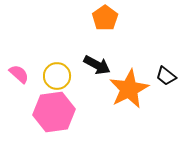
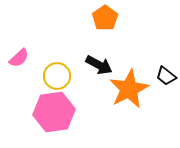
black arrow: moved 2 px right
pink semicircle: moved 16 px up; rotated 95 degrees clockwise
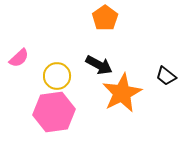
orange star: moved 7 px left, 4 px down
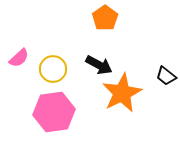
yellow circle: moved 4 px left, 7 px up
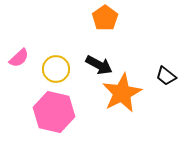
yellow circle: moved 3 px right
pink hexagon: rotated 21 degrees clockwise
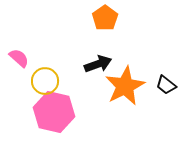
pink semicircle: rotated 95 degrees counterclockwise
black arrow: moved 1 px left, 1 px up; rotated 48 degrees counterclockwise
yellow circle: moved 11 px left, 12 px down
black trapezoid: moved 9 px down
orange star: moved 3 px right, 7 px up
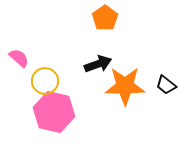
orange star: rotated 27 degrees clockwise
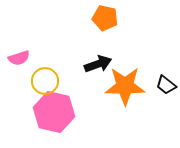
orange pentagon: rotated 25 degrees counterclockwise
pink semicircle: rotated 120 degrees clockwise
